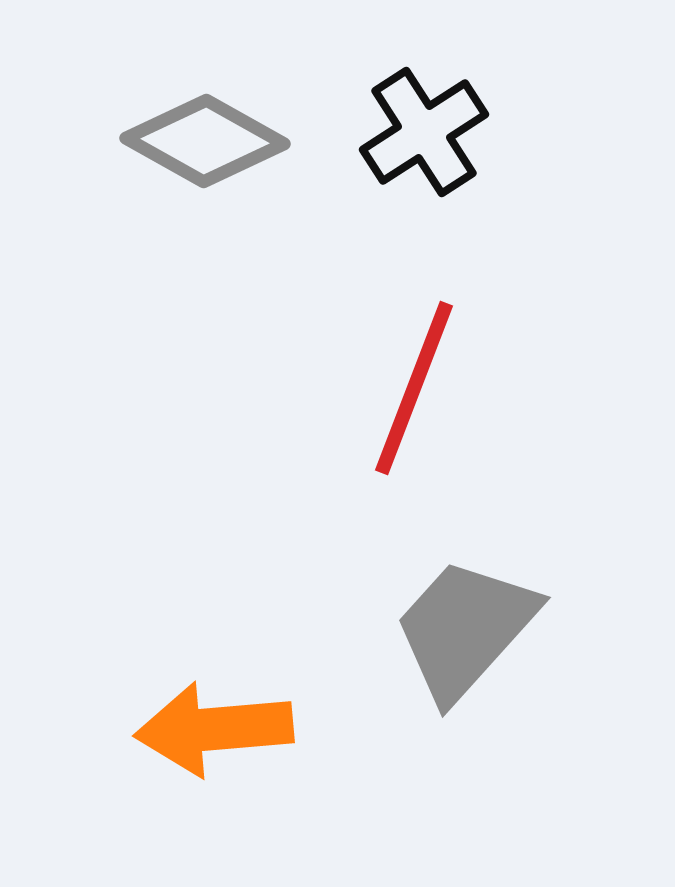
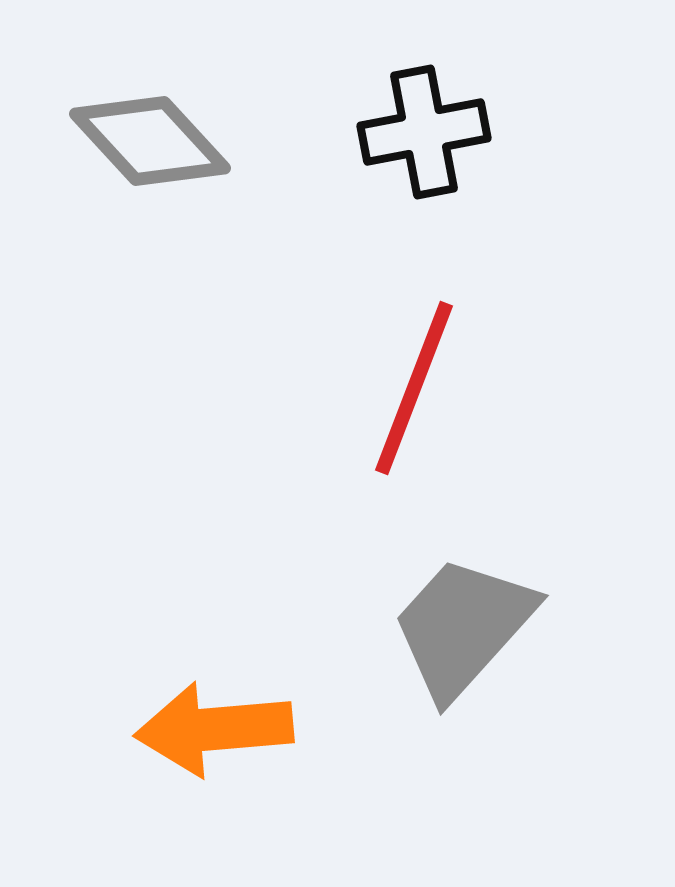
black cross: rotated 22 degrees clockwise
gray diamond: moved 55 px left; rotated 18 degrees clockwise
gray trapezoid: moved 2 px left, 2 px up
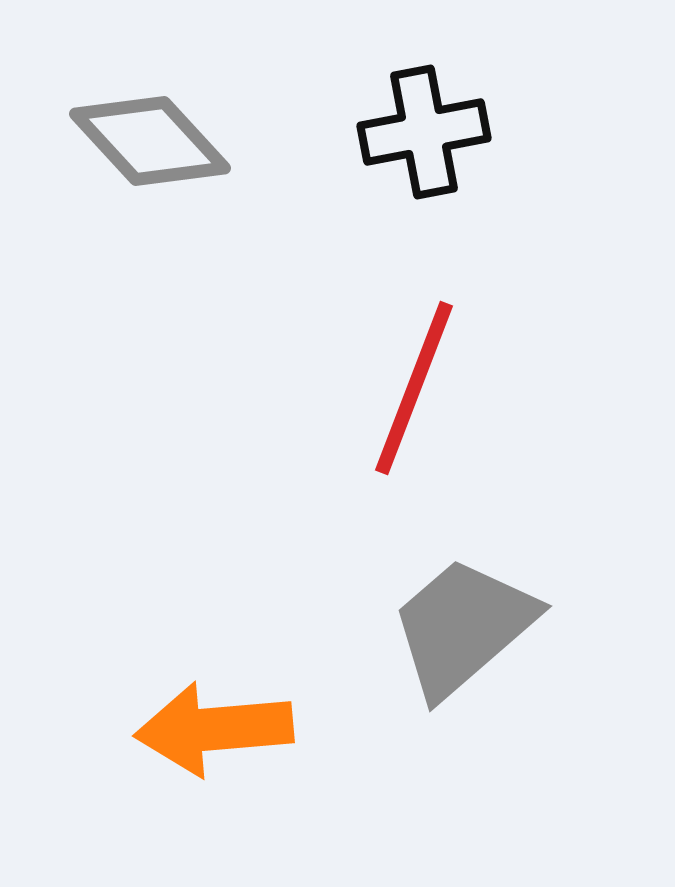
gray trapezoid: rotated 7 degrees clockwise
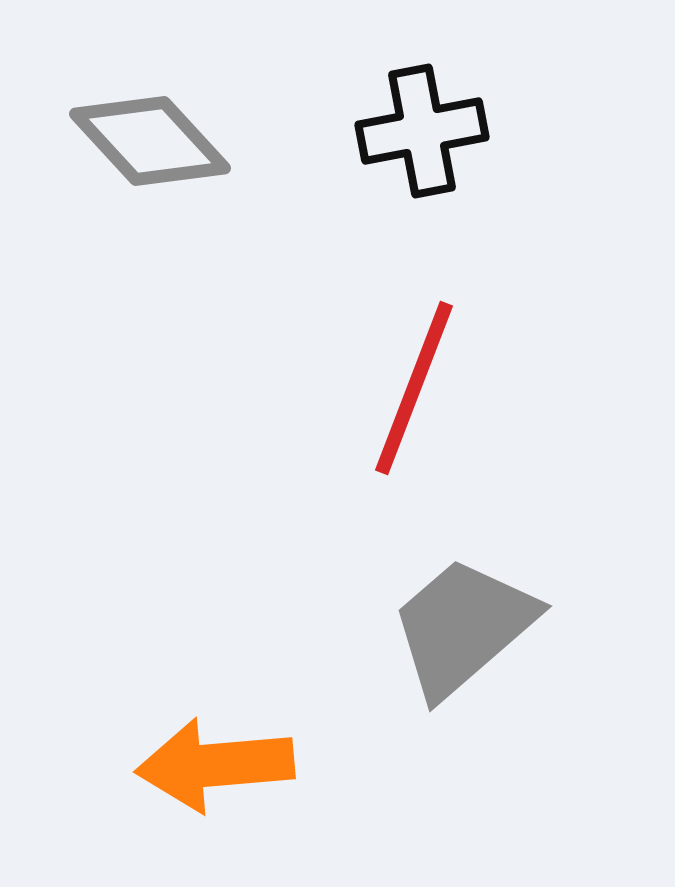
black cross: moved 2 px left, 1 px up
orange arrow: moved 1 px right, 36 px down
